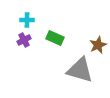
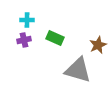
purple cross: rotated 16 degrees clockwise
gray triangle: moved 2 px left
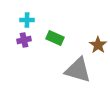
brown star: rotated 12 degrees counterclockwise
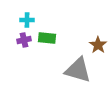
green rectangle: moved 8 px left; rotated 18 degrees counterclockwise
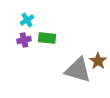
cyan cross: rotated 32 degrees counterclockwise
brown star: moved 16 px down
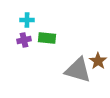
cyan cross: rotated 32 degrees clockwise
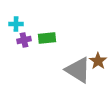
cyan cross: moved 11 px left, 4 px down
green rectangle: rotated 12 degrees counterclockwise
gray triangle: rotated 16 degrees clockwise
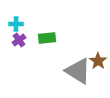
purple cross: moved 5 px left; rotated 24 degrees counterclockwise
gray triangle: moved 1 px down
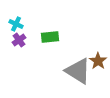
cyan cross: rotated 24 degrees clockwise
green rectangle: moved 3 px right, 1 px up
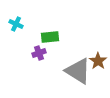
purple cross: moved 20 px right, 13 px down; rotated 16 degrees clockwise
